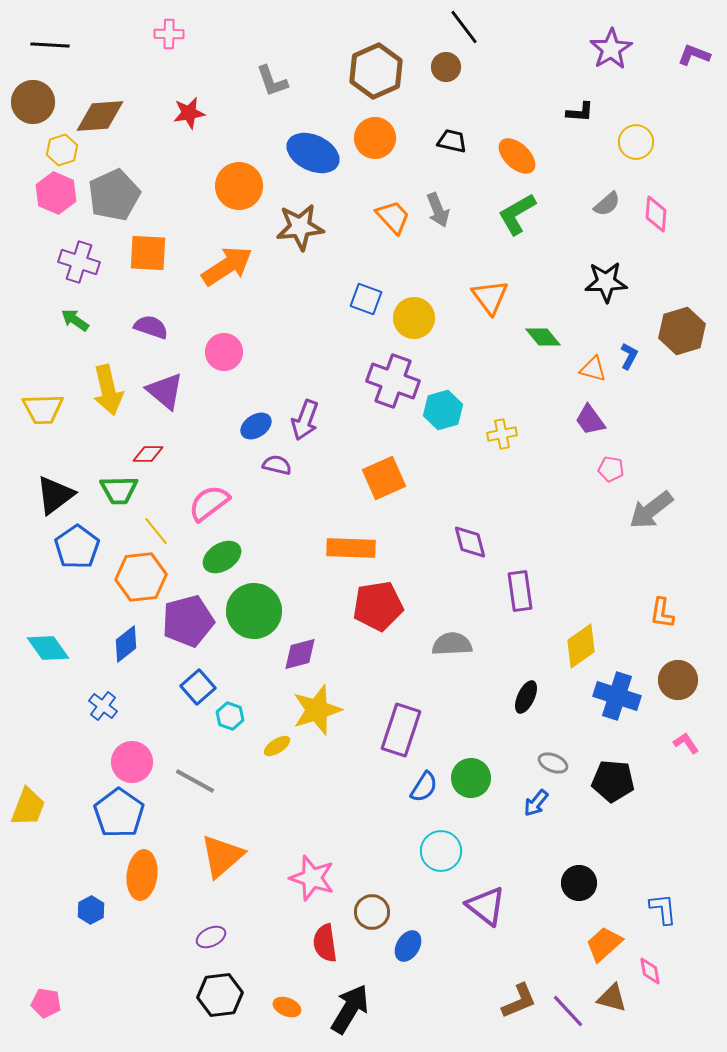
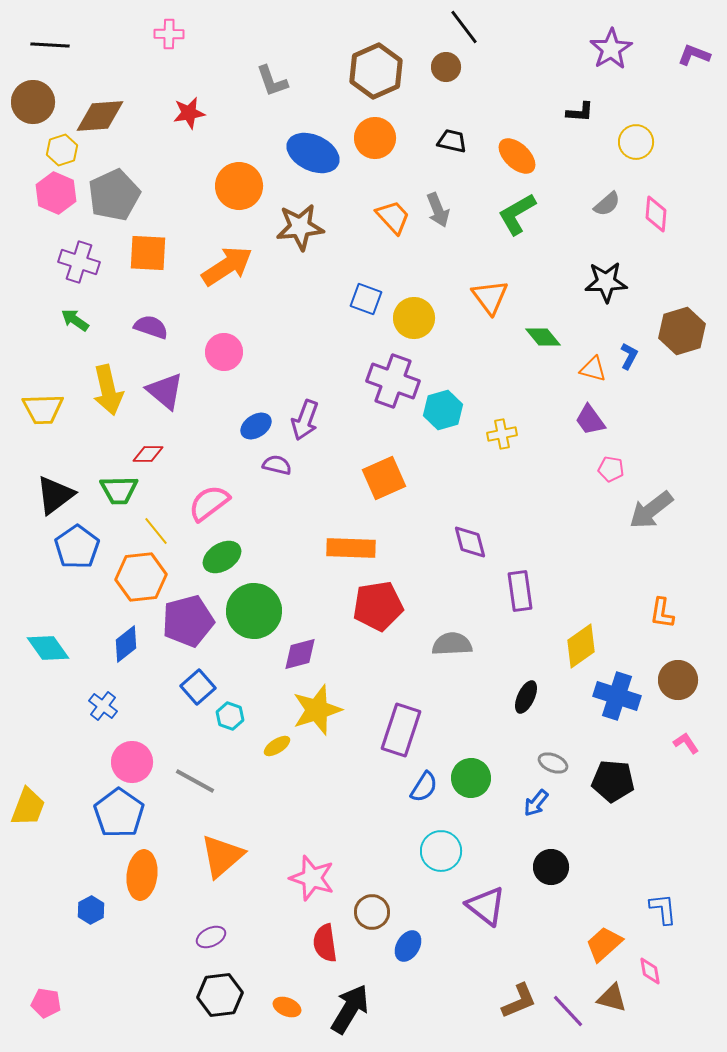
black circle at (579, 883): moved 28 px left, 16 px up
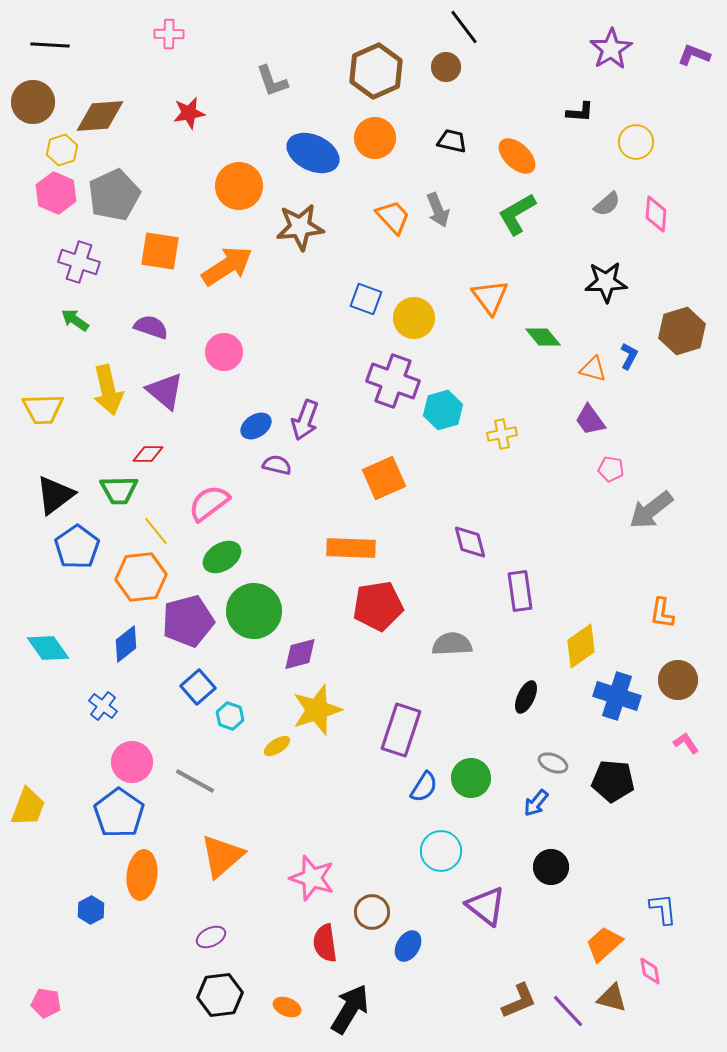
orange square at (148, 253): moved 12 px right, 2 px up; rotated 6 degrees clockwise
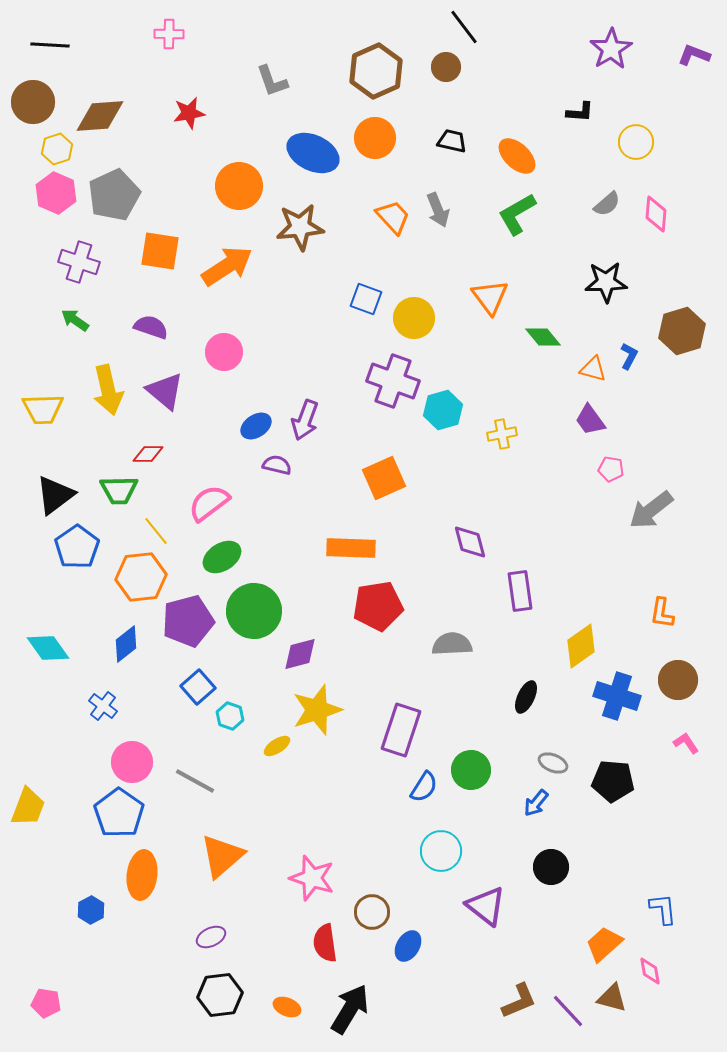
yellow hexagon at (62, 150): moved 5 px left, 1 px up
green circle at (471, 778): moved 8 px up
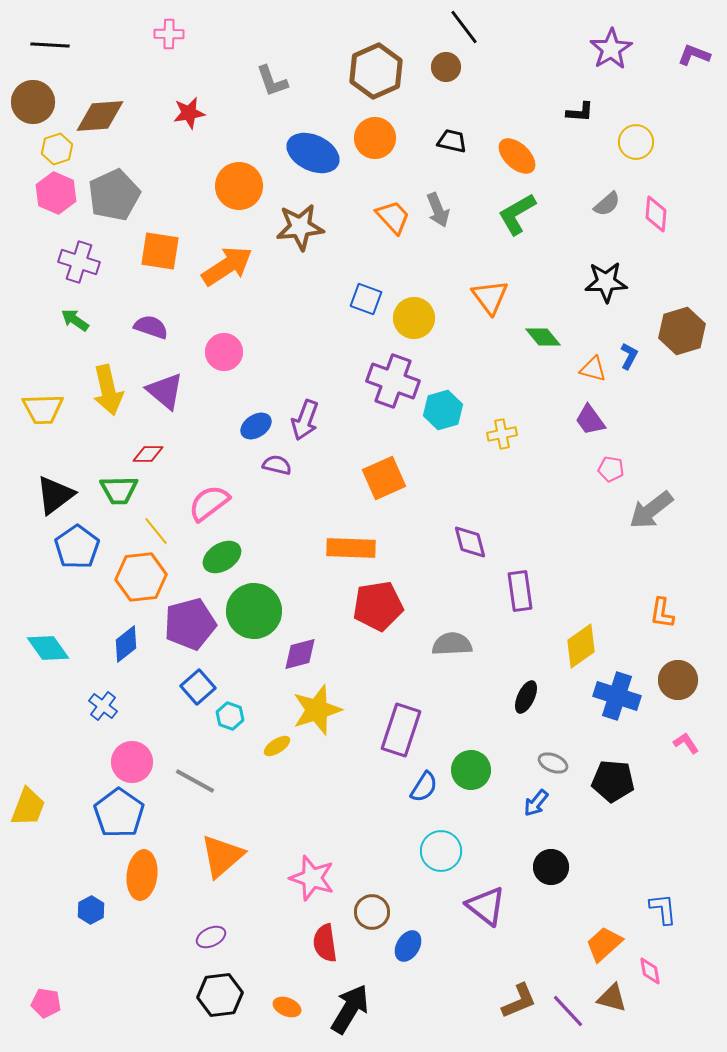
purple pentagon at (188, 621): moved 2 px right, 3 px down
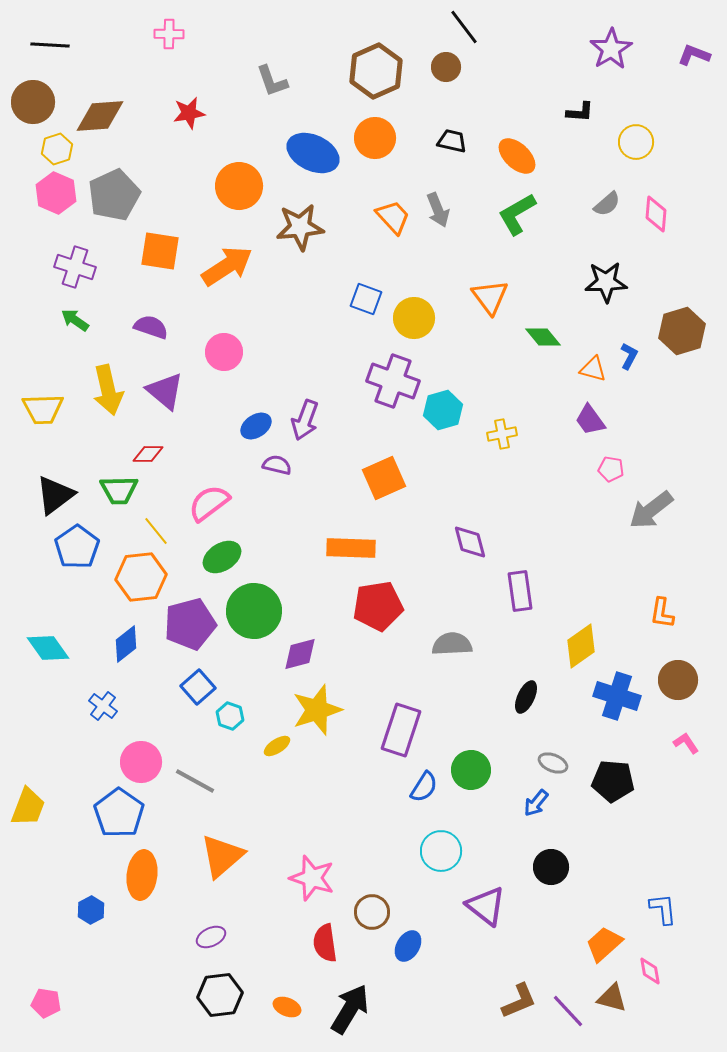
purple cross at (79, 262): moved 4 px left, 5 px down
pink circle at (132, 762): moved 9 px right
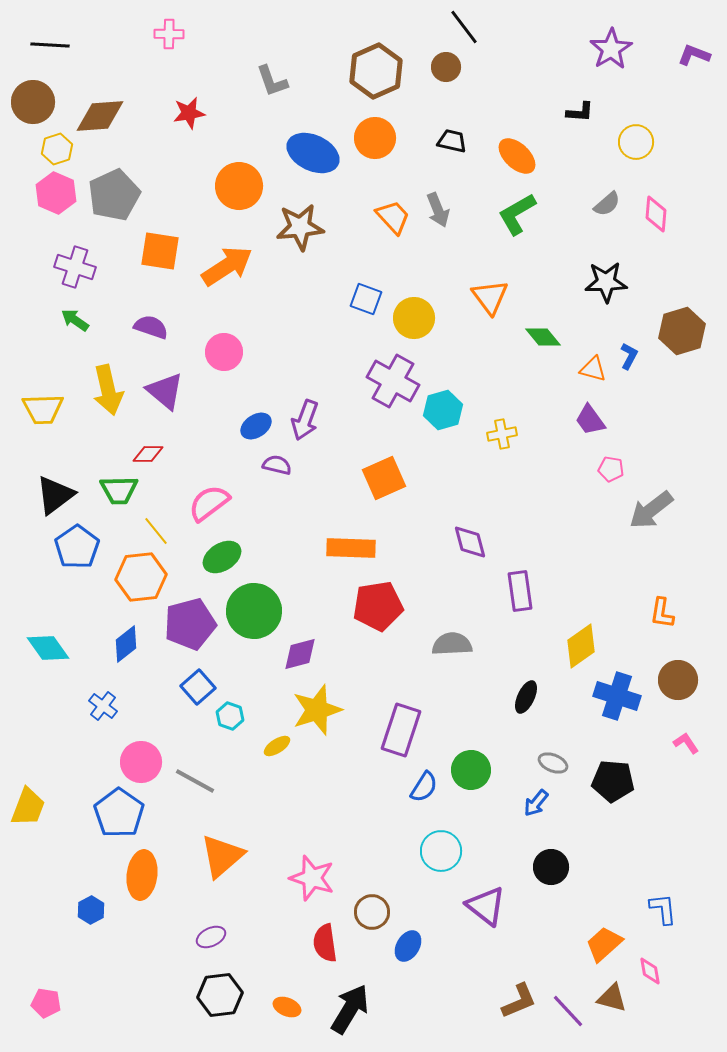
purple cross at (393, 381): rotated 9 degrees clockwise
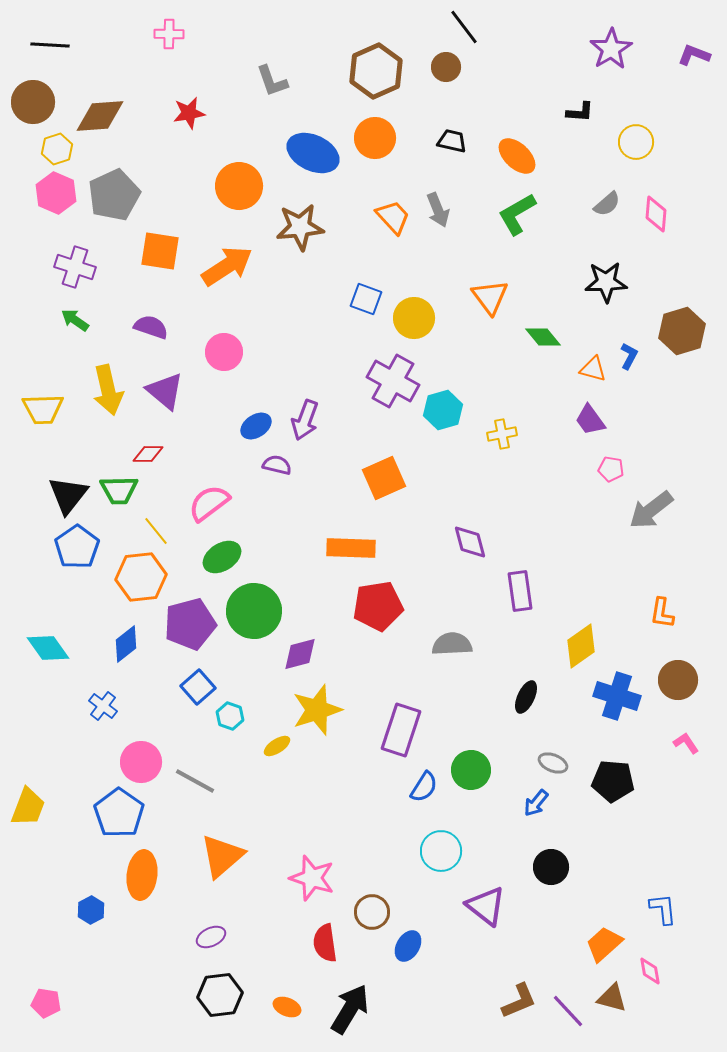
black triangle at (55, 495): moved 13 px right; rotated 15 degrees counterclockwise
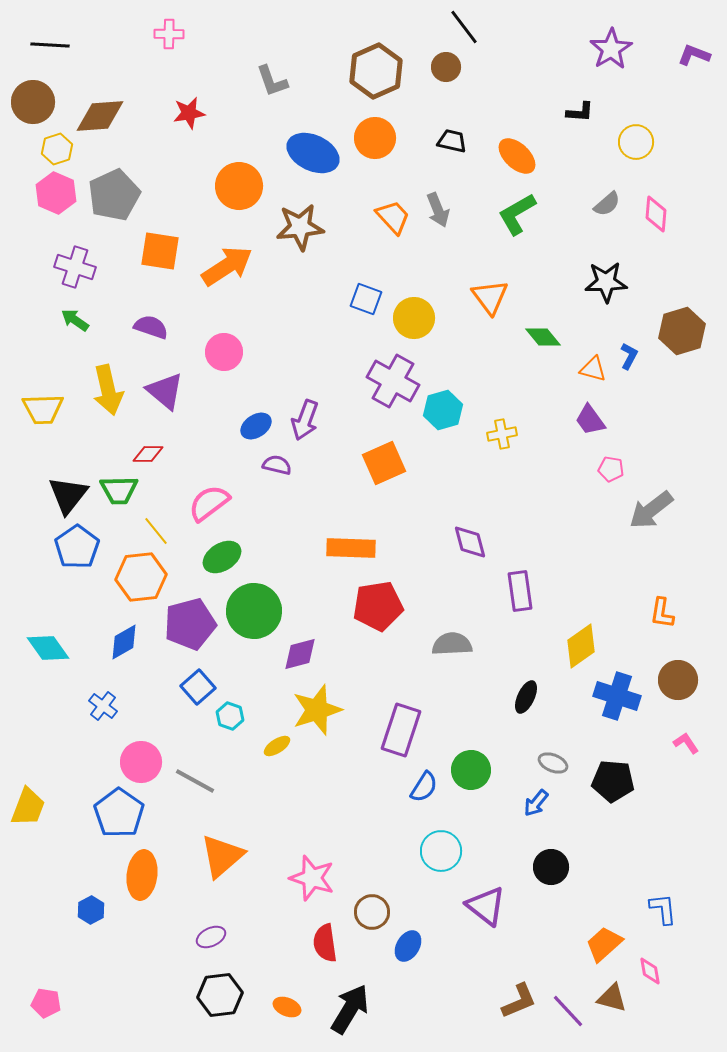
orange square at (384, 478): moved 15 px up
blue diamond at (126, 644): moved 2 px left, 2 px up; rotated 9 degrees clockwise
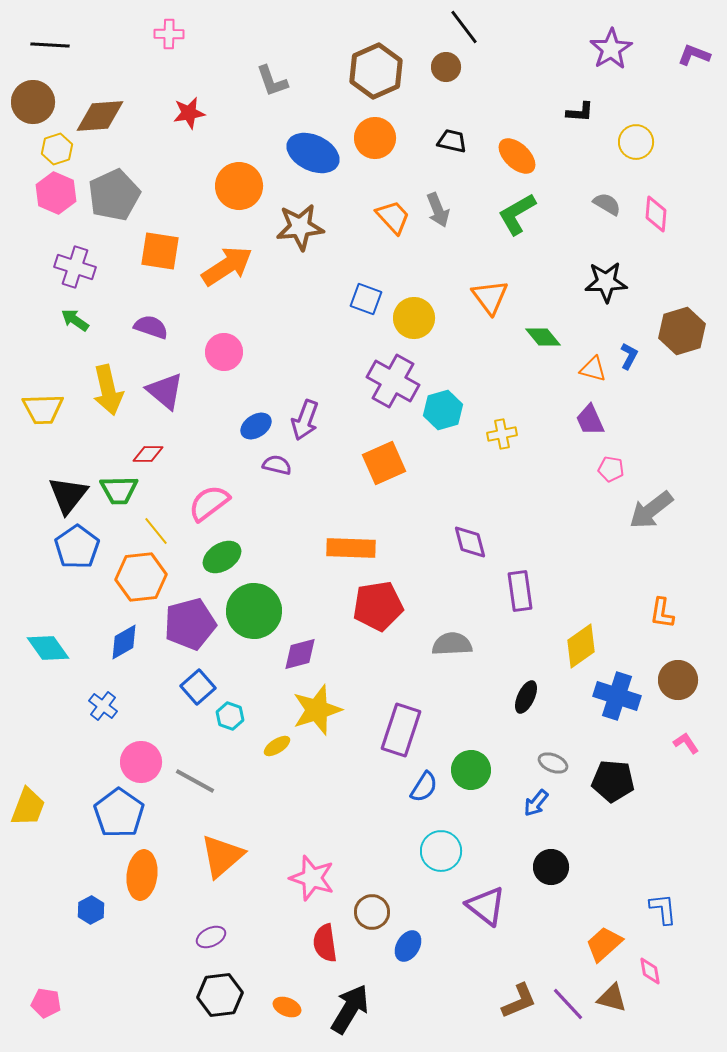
gray semicircle at (607, 204): rotated 108 degrees counterclockwise
purple trapezoid at (590, 420): rotated 12 degrees clockwise
purple line at (568, 1011): moved 7 px up
